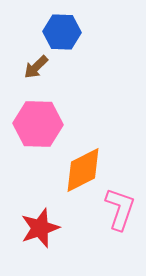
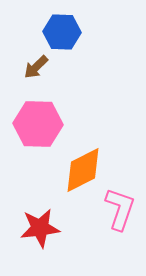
red star: rotated 12 degrees clockwise
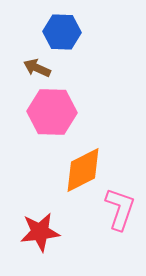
brown arrow: moved 1 px right, 1 px down; rotated 68 degrees clockwise
pink hexagon: moved 14 px right, 12 px up
red star: moved 4 px down
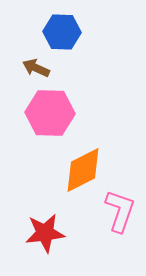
brown arrow: moved 1 px left
pink hexagon: moved 2 px left, 1 px down
pink L-shape: moved 2 px down
red star: moved 5 px right, 1 px down
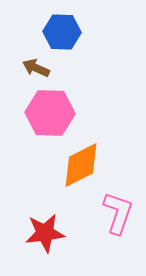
orange diamond: moved 2 px left, 5 px up
pink L-shape: moved 2 px left, 2 px down
